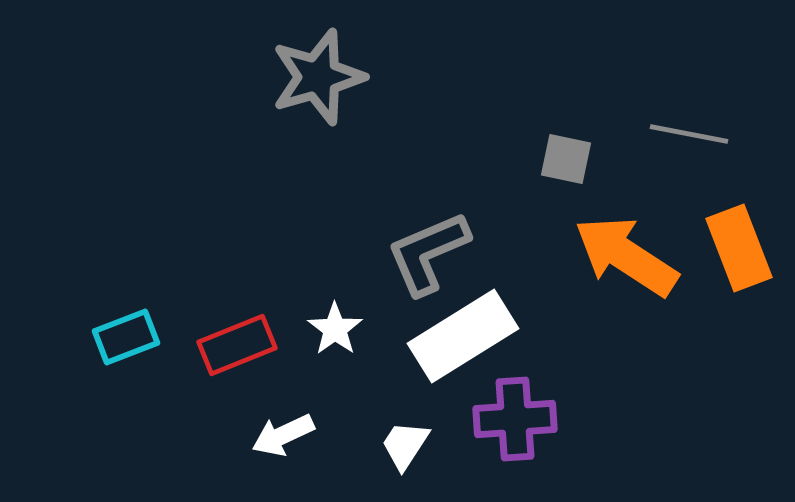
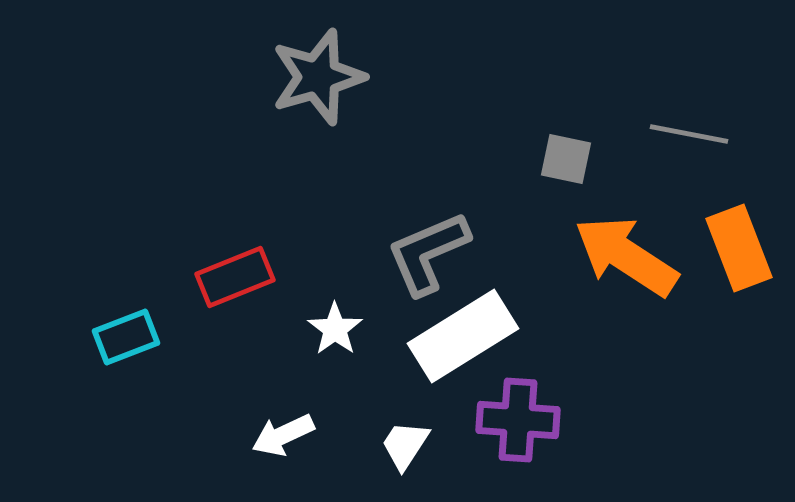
red rectangle: moved 2 px left, 68 px up
purple cross: moved 3 px right, 1 px down; rotated 8 degrees clockwise
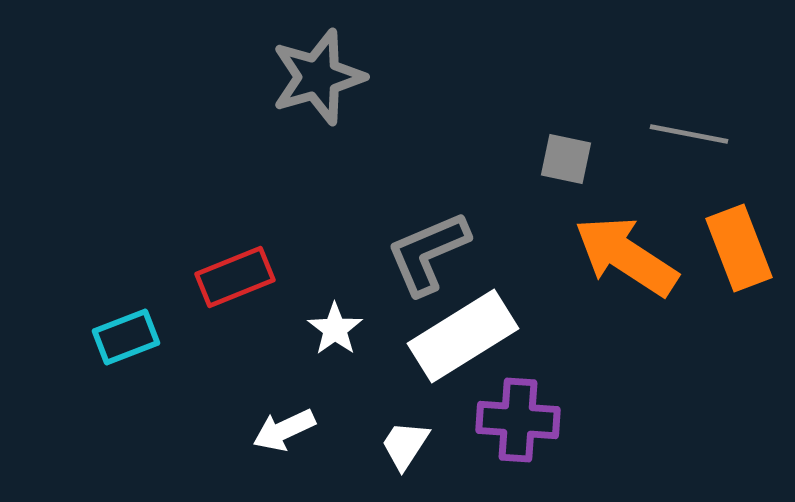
white arrow: moved 1 px right, 5 px up
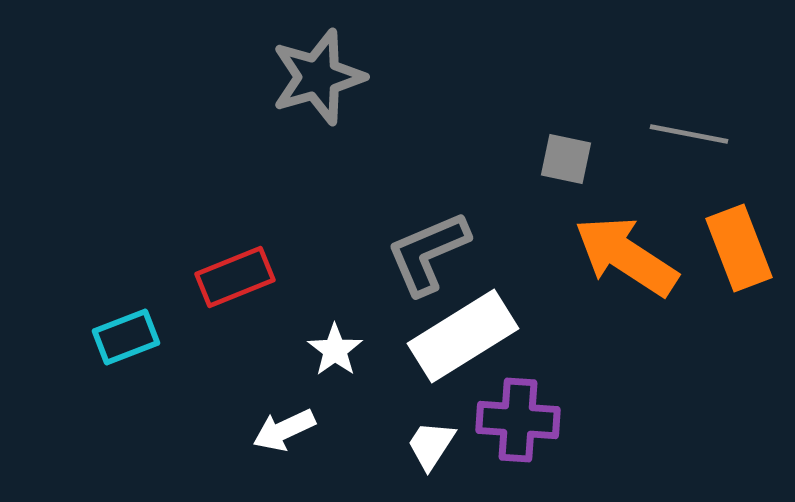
white star: moved 21 px down
white trapezoid: moved 26 px right
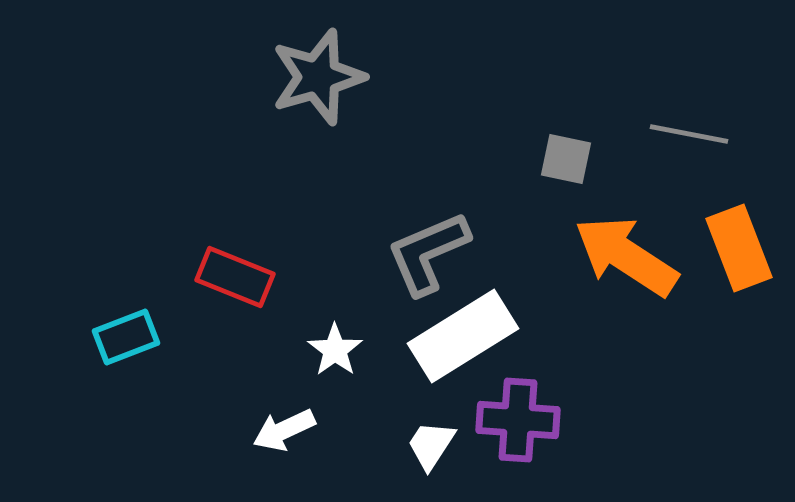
red rectangle: rotated 44 degrees clockwise
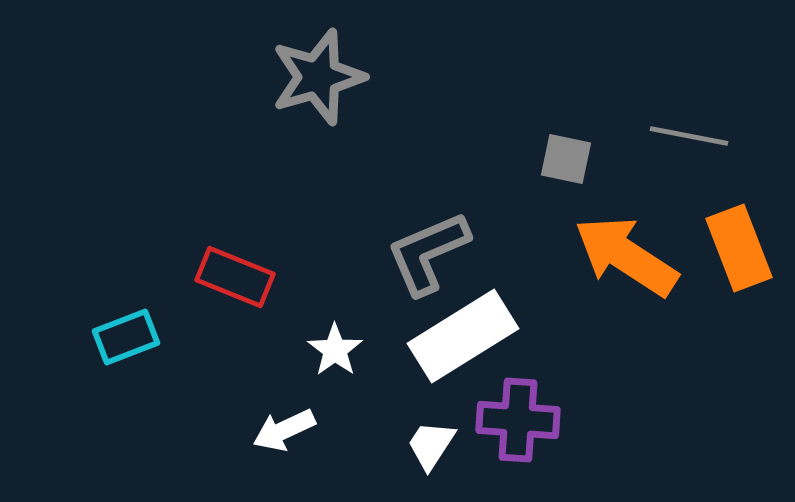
gray line: moved 2 px down
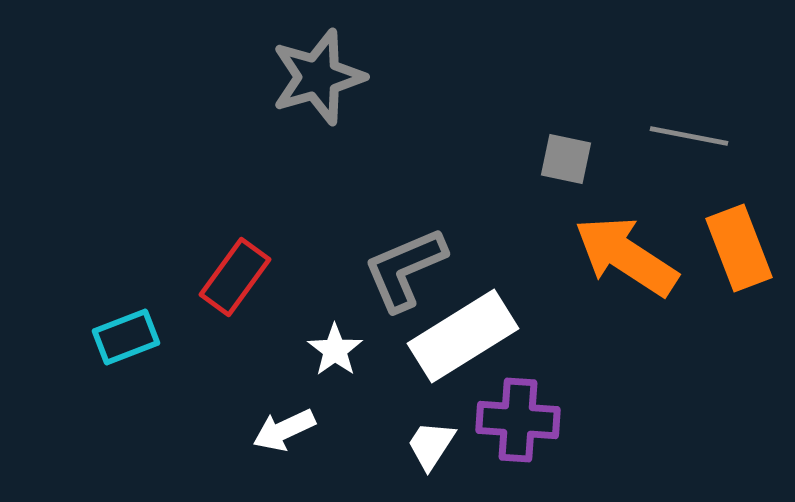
gray L-shape: moved 23 px left, 16 px down
red rectangle: rotated 76 degrees counterclockwise
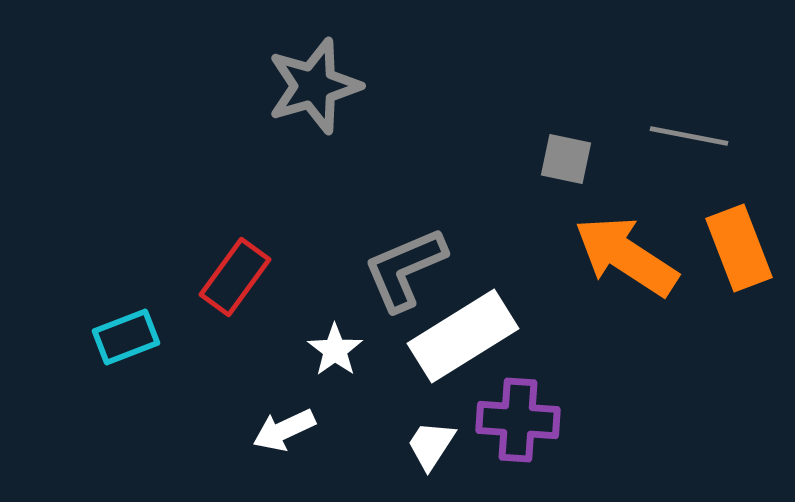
gray star: moved 4 px left, 9 px down
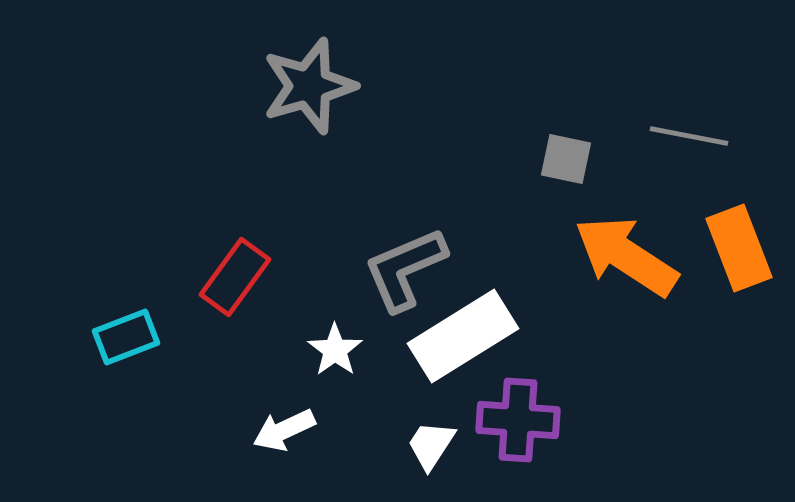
gray star: moved 5 px left
